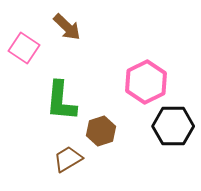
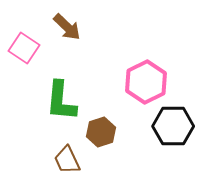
brown hexagon: moved 1 px down
brown trapezoid: moved 1 px left, 1 px down; rotated 84 degrees counterclockwise
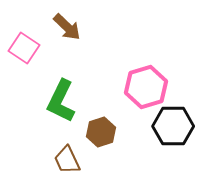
pink hexagon: moved 5 px down; rotated 9 degrees clockwise
green L-shape: rotated 21 degrees clockwise
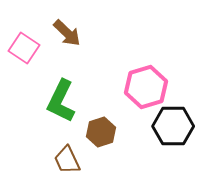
brown arrow: moved 6 px down
